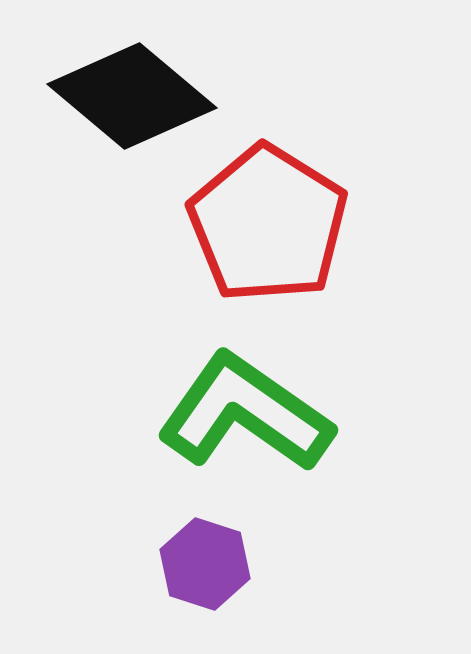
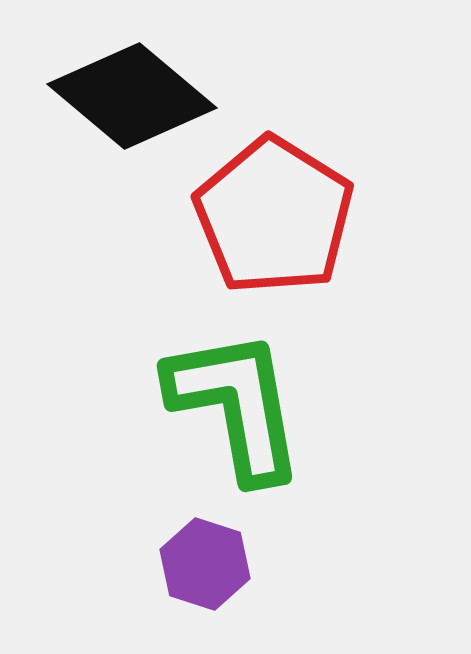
red pentagon: moved 6 px right, 8 px up
green L-shape: moved 9 px left, 8 px up; rotated 45 degrees clockwise
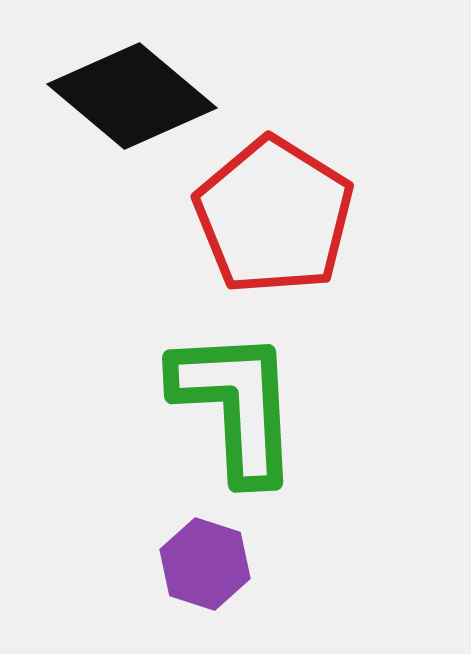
green L-shape: rotated 7 degrees clockwise
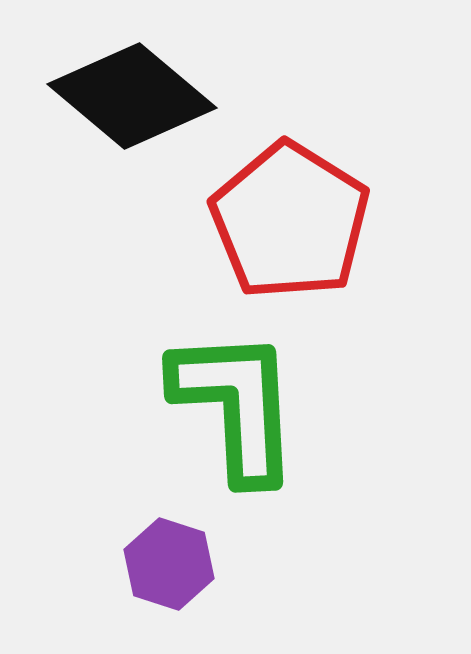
red pentagon: moved 16 px right, 5 px down
purple hexagon: moved 36 px left
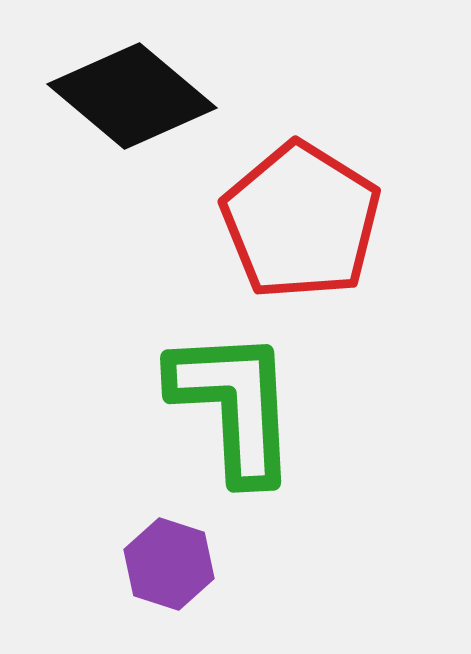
red pentagon: moved 11 px right
green L-shape: moved 2 px left
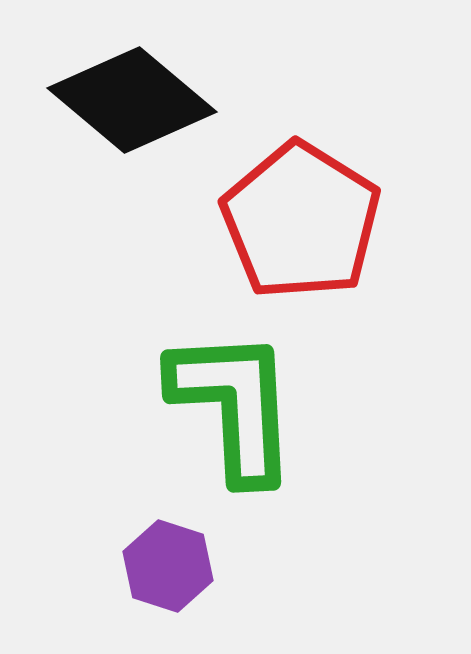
black diamond: moved 4 px down
purple hexagon: moved 1 px left, 2 px down
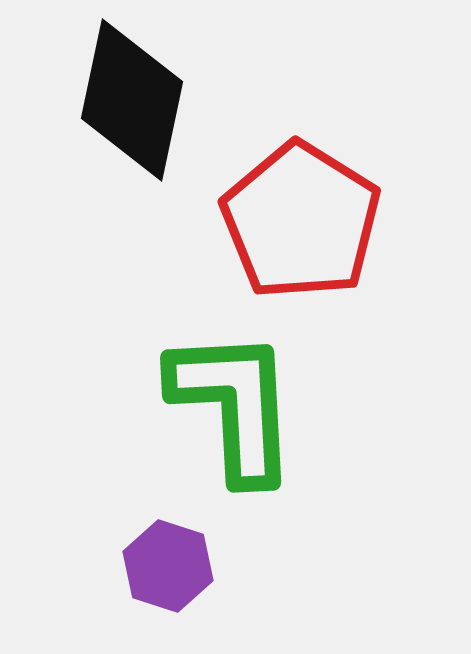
black diamond: rotated 62 degrees clockwise
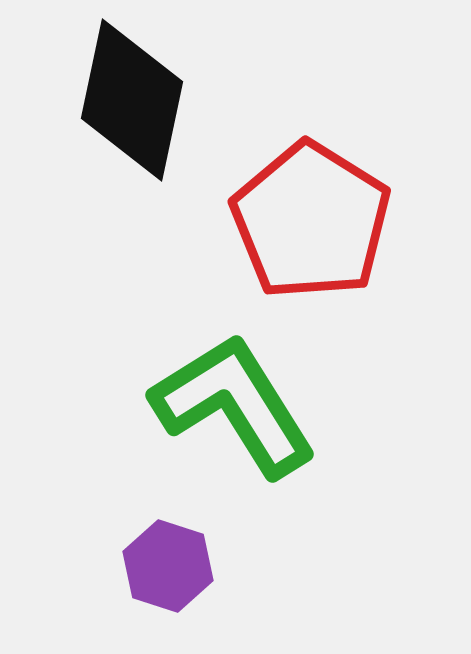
red pentagon: moved 10 px right
green L-shape: rotated 29 degrees counterclockwise
